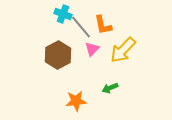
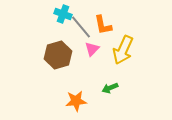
yellow arrow: rotated 20 degrees counterclockwise
brown hexagon: rotated 12 degrees clockwise
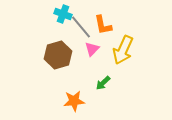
green arrow: moved 7 px left, 5 px up; rotated 21 degrees counterclockwise
orange star: moved 2 px left
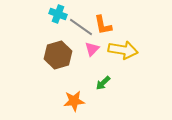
cyan cross: moved 5 px left
gray line: rotated 15 degrees counterclockwise
yellow arrow: rotated 104 degrees counterclockwise
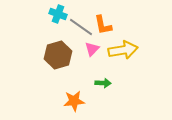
yellow arrow: rotated 20 degrees counterclockwise
green arrow: rotated 133 degrees counterclockwise
